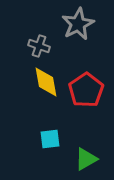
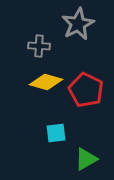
gray cross: rotated 15 degrees counterclockwise
yellow diamond: rotated 64 degrees counterclockwise
red pentagon: rotated 12 degrees counterclockwise
cyan square: moved 6 px right, 6 px up
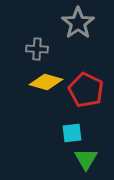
gray star: moved 1 px up; rotated 8 degrees counterclockwise
gray cross: moved 2 px left, 3 px down
cyan square: moved 16 px right
green triangle: rotated 30 degrees counterclockwise
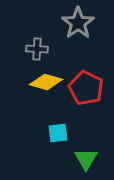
red pentagon: moved 2 px up
cyan square: moved 14 px left
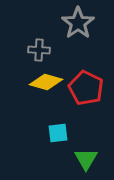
gray cross: moved 2 px right, 1 px down
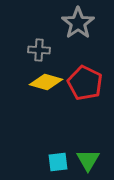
red pentagon: moved 1 px left, 5 px up
cyan square: moved 29 px down
green triangle: moved 2 px right, 1 px down
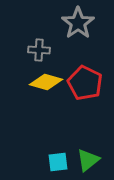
green triangle: rotated 20 degrees clockwise
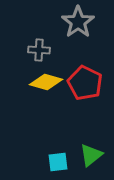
gray star: moved 1 px up
green triangle: moved 3 px right, 5 px up
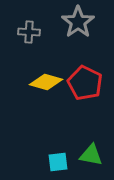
gray cross: moved 10 px left, 18 px up
green triangle: rotated 50 degrees clockwise
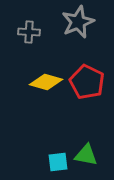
gray star: rotated 12 degrees clockwise
red pentagon: moved 2 px right, 1 px up
green triangle: moved 5 px left
